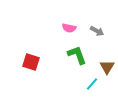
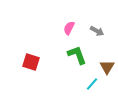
pink semicircle: rotated 104 degrees clockwise
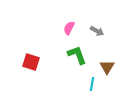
cyan line: rotated 32 degrees counterclockwise
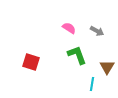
pink semicircle: rotated 96 degrees clockwise
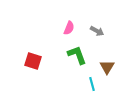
pink semicircle: rotated 80 degrees clockwise
red square: moved 2 px right, 1 px up
cyan line: rotated 24 degrees counterclockwise
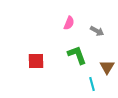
pink semicircle: moved 5 px up
red square: moved 3 px right; rotated 18 degrees counterclockwise
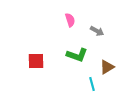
pink semicircle: moved 1 px right, 3 px up; rotated 40 degrees counterclockwise
green L-shape: rotated 130 degrees clockwise
brown triangle: rotated 28 degrees clockwise
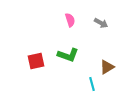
gray arrow: moved 4 px right, 8 px up
green L-shape: moved 9 px left
red square: rotated 12 degrees counterclockwise
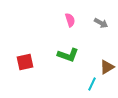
red square: moved 11 px left, 1 px down
cyan line: rotated 40 degrees clockwise
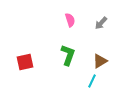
gray arrow: rotated 104 degrees clockwise
green L-shape: rotated 90 degrees counterclockwise
brown triangle: moved 7 px left, 6 px up
cyan line: moved 3 px up
